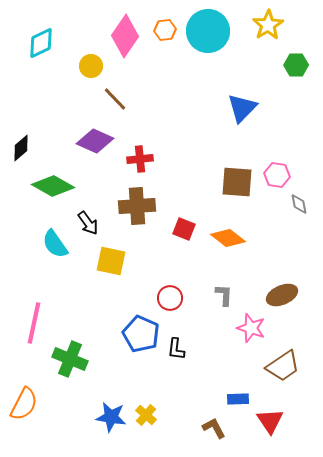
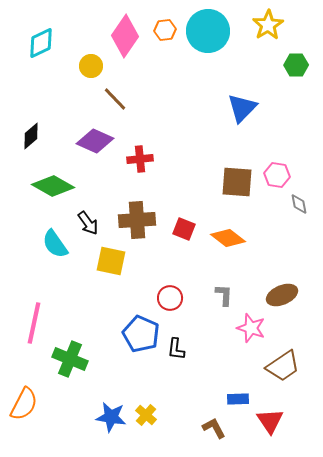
black diamond: moved 10 px right, 12 px up
brown cross: moved 14 px down
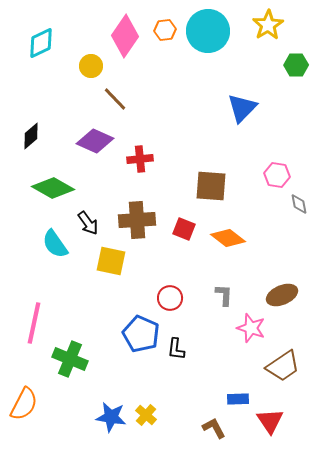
brown square: moved 26 px left, 4 px down
green diamond: moved 2 px down
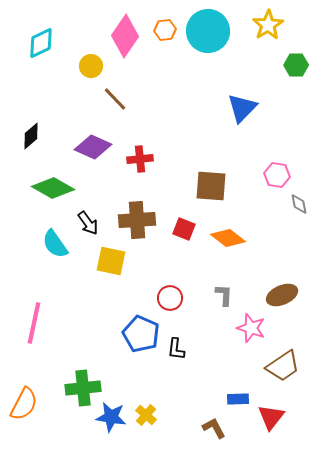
purple diamond: moved 2 px left, 6 px down
green cross: moved 13 px right, 29 px down; rotated 28 degrees counterclockwise
red triangle: moved 1 px right, 4 px up; rotated 12 degrees clockwise
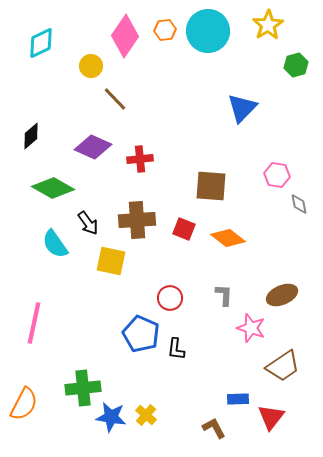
green hexagon: rotated 15 degrees counterclockwise
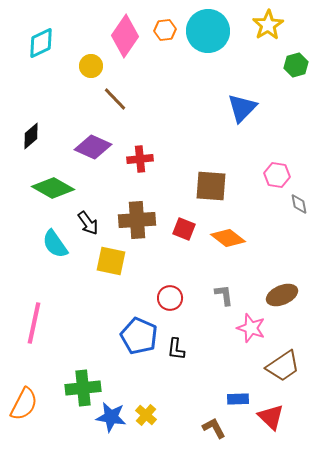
gray L-shape: rotated 10 degrees counterclockwise
blue pentagon: moved 2 px left, 2 px down
red triangle: rotated 24 degrees counterclockwise
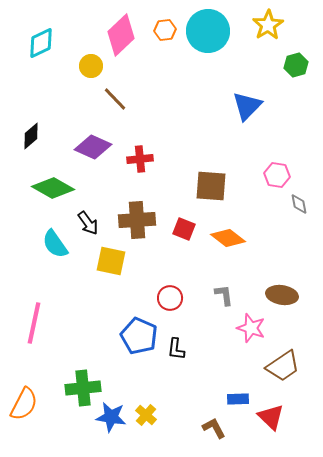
pink diamond: moved 4 px left, 1 px up; rotated 12 degrees clockwise
blue triangle: moved 5 px right, 2 px up
brown ellipse: rotated 32 degrees clockwise
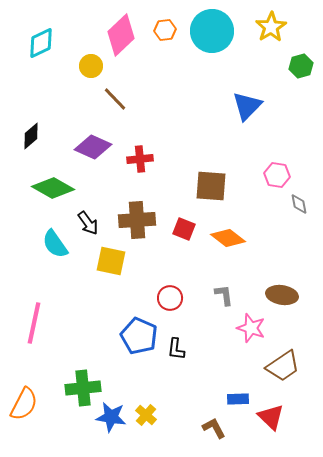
yellow star: moved 3 px right, 2 px down
cyan circle: moved 4 px right
green hexagon: moved 5 px right, 1 px down
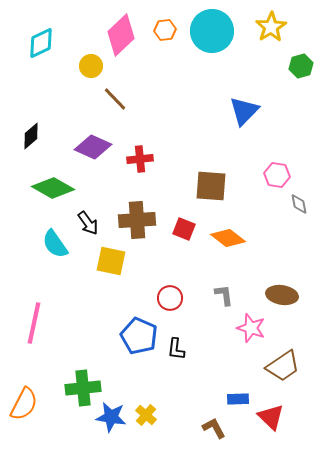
blue triangle: moved 3 px left, 5 px down
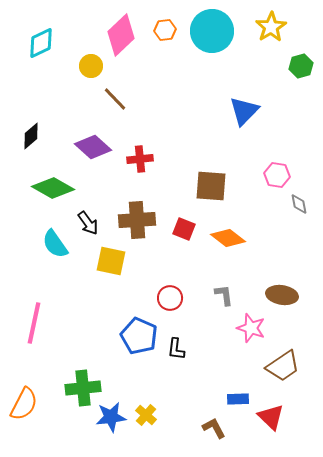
purple diamond: rotated 18 degrees clockwise
blue star: rotated 16 degrees counterclockwise
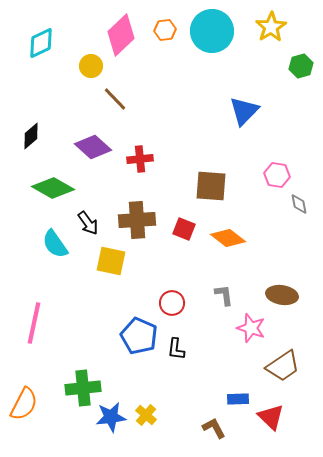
red circle: moved 2 px right, 5 px down
